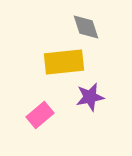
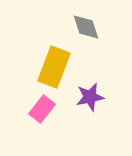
yellow rectangle: moved 10 px left, 5 px down; rotated 63 degrees counterclockwise
pink rectangle: moved 2 px right, 6 px up; rotated 12 degrees counterclockwise
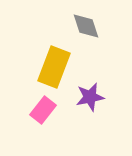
gray diamond: moved 1 px up
pink rectangle: moved 1 px right, 1 px down
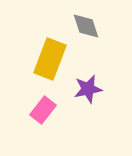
yellow rectangle: moved 4 px left, 8 px up
purple star: moved 2 px left, 8 px up
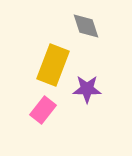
yellow rectangle: moved 3 px right, 6 px down
purple star: moved 1 px left; rotated 12 degrees clockwise
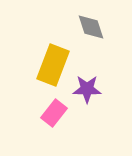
gray diamond: moved 5 px right, 1 px down
pink rectangle: moved 11 px right, 3 px down
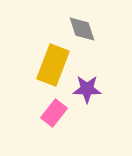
gray diamond: moved 9 px left, 2 px down
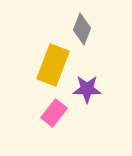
gray diamond: rotated 40 degrees clockwise
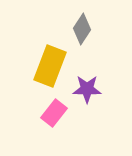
gray diamond: rotated 12 degrees clockwise
yellow rectangle: moved 3 px left, 1 px down
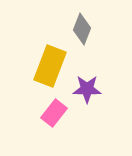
gray diamond: rotated 12 degrees counterclockwise
